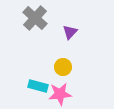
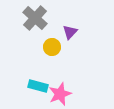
yellow circle: moved 11 px left, 20 px up
pink star: rotated 15 degrees counterclockwise
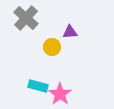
gray cross: moved 9 px left
purple triangle: rotated 42 degrees clockwise
pink star: rotated 15 degrees counterclockwise
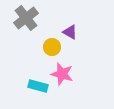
gray cross: rotated 10 degrees clockwise
purple triangle: rotated 35 degrees clockwise
pink star: moved 2 px right, 20 px up; rotated 20 degrees counterclockwise
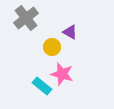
cyan rectangle: moved 4 px right; rotated 24 degrees clockwise
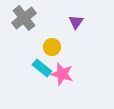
gray cross: moved 2 px left
purple triangle: moved 6 px right, 10 px up; rotated 35 degrees clockwise
cyan rectangle: moved 18 px up
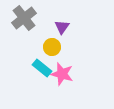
purple triangle: moved 14 px left, 5 px down
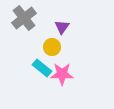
pink star: rotated 15 degrees counterclockwise
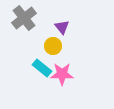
purple triangle: rotated 14 degrees counterclockwise
yellow circle: moved 1 px right, 1 px up
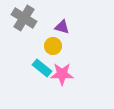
gray cross: rotated 20 degrees counterclockwise
purple triangle: rotated 35 degrees counterclockwise
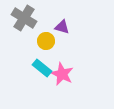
yellow circle: moved 7 px left, 5 px up
pink star: rotated 25 degrees clockwise
